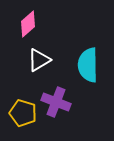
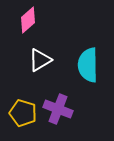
pink diamond: moved 4 px up
white triangle: moved 1 px right
purple cross: moved 2 px right, 7 px down
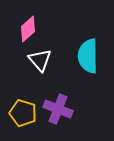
pink diamond: moved 9 px down
white triangle: rotated 40 degrees counterclockwise
cyan semicircle: moved 9 px up
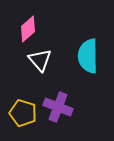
purple cross: moved 2 px up
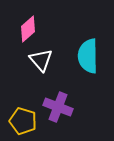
white triangle: moved 1 px right
yellow pentagon: moved 8 px down
